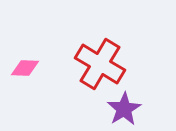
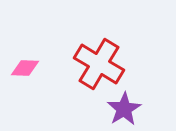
red cross: moved 1 px left
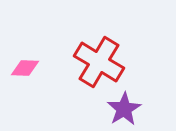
red cross: moved 2 px up
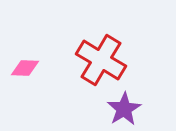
red cross: moved 2 px right, 2 px up
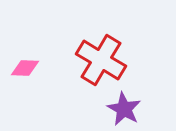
purple star: rotated 12 degrees counterclockwise
